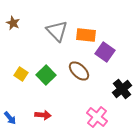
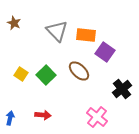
brown star: moved 1 px right
blue arrow: rotated 128 degrees counterclockwise
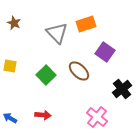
gray triangle: moved 2 px down
orange rectangle: moved 11 px up; rotated 24 degrees counterclockwise
yellow square: moved 11 px left, 8 px up; rotated 24 degrees counterclockwise
blue arrow: rotated 72 degrees counterclockwise
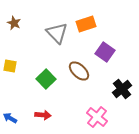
green square: moved 4 px down
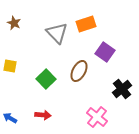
brown ellipse: rotated 75 degrees clockwise
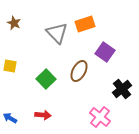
orange rectangle: moved 1 px left
pink cross: moved 3 px right
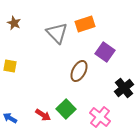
green square: moved 20 px right, 30 px down
black cross: moved 2 px right, 1 px up
red arrow: rotated 28 degrees clockwise
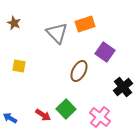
yellow square: moved 9 px right
black cross: moved 1 px left, 1 px up
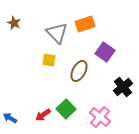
yellow square: moved 30 px right, 6 px up
red arrow: rotated 112 degrees clockwise
